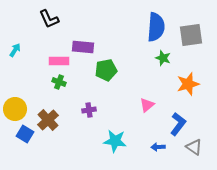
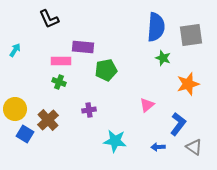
pink rectangle: moved 2 px right
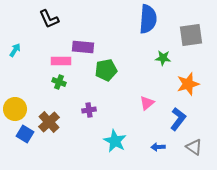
blue semicircle: moved 8 px left, 8 px up
green star: rotated 14 degrees counterclockwise
pink triangle: moved 2 px up
brown cross: moved 1 px right, 2 px down
blue L-shape: moved 5 px up
cyan star: rotated 20 degrees clockwise
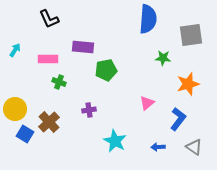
pink rectangle: moved 13 px left, 2 px up
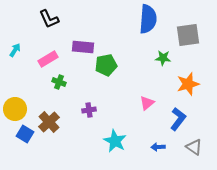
gray square: moved 3 px left
pink rectangle: rotated 30 degrees counterclockwise
green pentagon: moved 5 px up
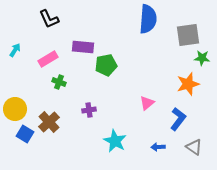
green star: moved 39 px right
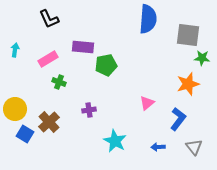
gray square: rotated 15 degrees clockwise
cyan arrow: rotated 24 degrees counterclockwise
gray triangle: rotated 18 degrees clockwise
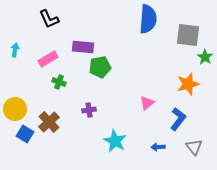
green star: moved 3 px right, 1 px up; rotated 28 degrees clockwise
green pentagon: moved 6 px left, 2 px down
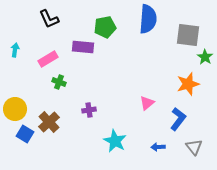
green pentagon: moved 5 px right, 40 px up
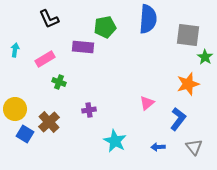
pink rectangle: moved 3 px left
